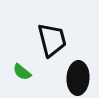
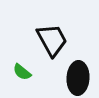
black trapezoid: rotated 15 degrees counterclockwise
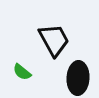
black trapezoid: moved 2 px right
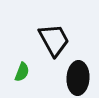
green semicircle: rotated 108 degrees counterclockwise
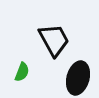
black ellipse: rotated 12 degrees clockwise
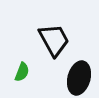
black ellipse: moved 1 px right
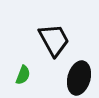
green semicircle: moved 1 px right, 3 px down
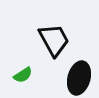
green semicircle: rotated 36 degrees clockwise
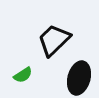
black trapezoid: rotated 105 degrees counterclockwise
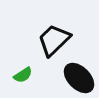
black ellipse: rotated 60 degrees counterclockwise
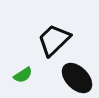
black ellipse: moved 2 px left
